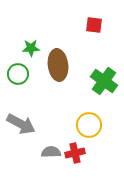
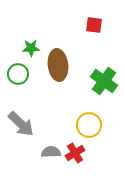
gray arrow: rotated 16 degrees clockwise
red cross: rotated 18 degrees counterclockwise
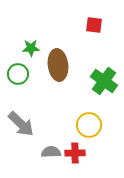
red cross: rotated 30 degrees clockwise
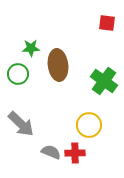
red square: moved 13 px right, 2 px up
gray semicircle: rotated 24 degrees clockwise
